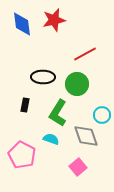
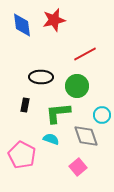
blue diamond: moved 1 px down
black ellipse: moved 2 px left
green circle: moved 2 px down
green L-shape: rotated 52 degrees clockwise
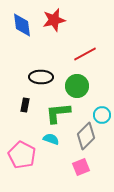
gray diamond: rotated 64 degrees clockwise
pink square: moved 3 px right; rotated 18 degrees clockwise
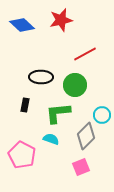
red star: moved 7 px right
blue diamond: rotated 40 degrees counterclockwise
green circle: moved 2 px left, 1 px up
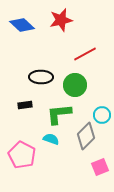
black rectangle: rotated 72 degrees clockwise
green L-shape: moved 1 px right, 1 px down
pink square: moved 19 px right
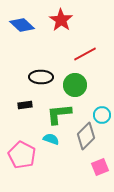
red star: rotated 25 degrees counterclockwise
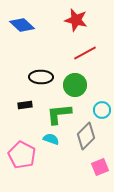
red star: moved 15 px right; rotated 20 degrees counterclockwise
red line: moved 1 px up
cyan circle: moved 5 px up
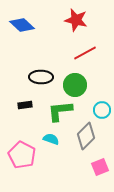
green L-shape: moved 1 px right, 3 px up
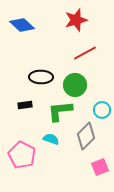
red star: rotated 30 degrees counterclockwise
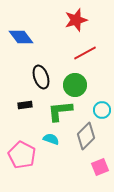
blue diamond: moved 1 px left, 12 px down; rotated 10 degrees clockwise
black ellipse: rotated 70 degrees clockwise
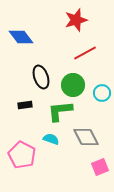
green circle: moved 2 px left
cyan circle: moved 17 px up
gray diamond: moved 1 px down; rotated 72 degrees counterclockwise
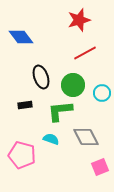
red star: moved 3 px right
pink pentagon: rotated 12 degrees counterclockwise
